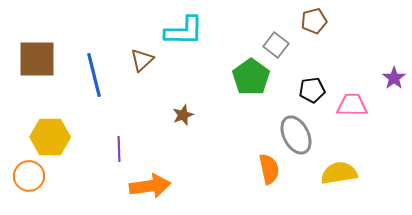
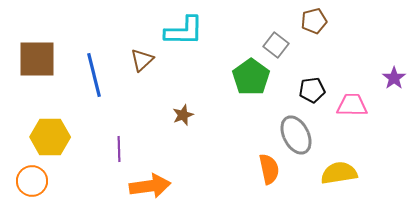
orange circle: moved 3 px right, 5 px down
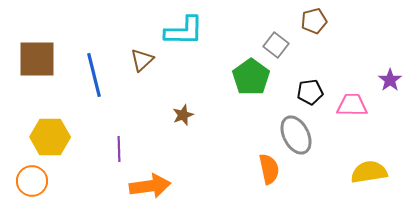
purple star: moved 4 px left, 2 px down
black pentagon: moved 2 px left, 2 px down
yellow semicircle: moved 30 px right, 1 px up
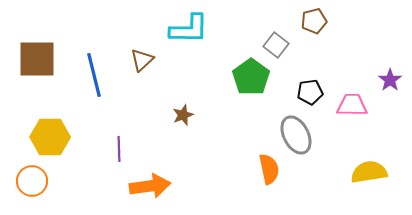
cyan L-shape: moved 5 px right, 2 px up
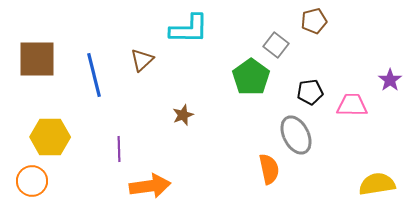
yellow semicircle: moved 8 px right, 12 px down
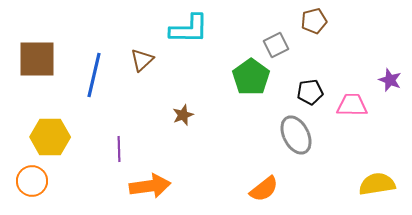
gray square: rotated 25 degrees clockwise
blue line: rotated 27 degrees clockwise
purple star: rotated 15 degrees counterclockwise
orange semicircle: moved 5 px left, 20 px down; rotated 64 degrees clockwise
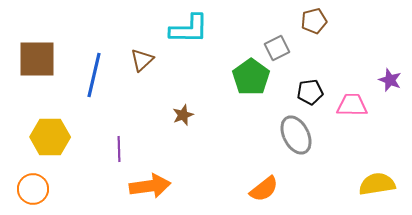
gray square: moved 1 px right, 3 px down
orange circle: moved 1 px right, 8 px down
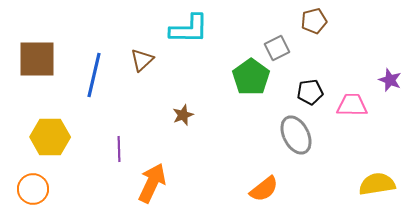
orange arrow: moved 2 px right, 3 px up; rotated 57 degrees counterclockwise
